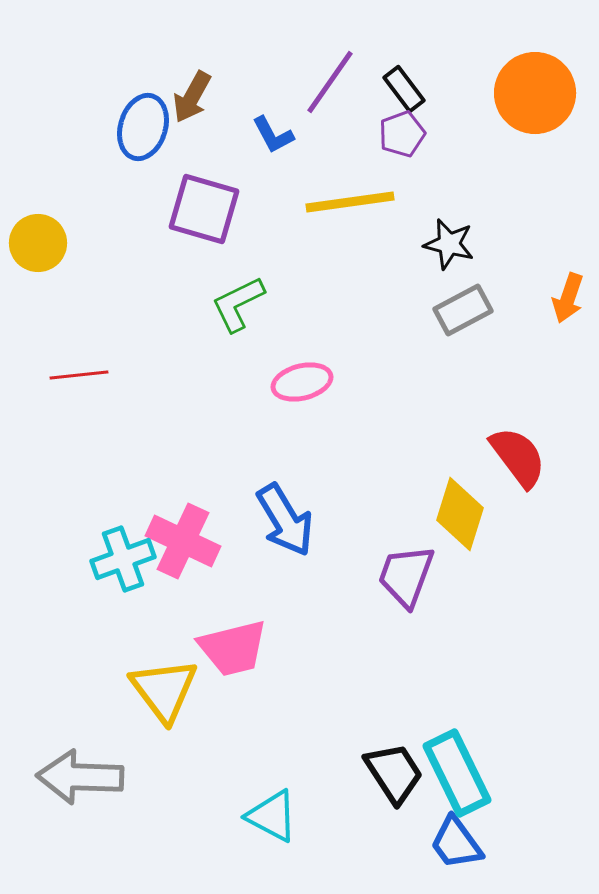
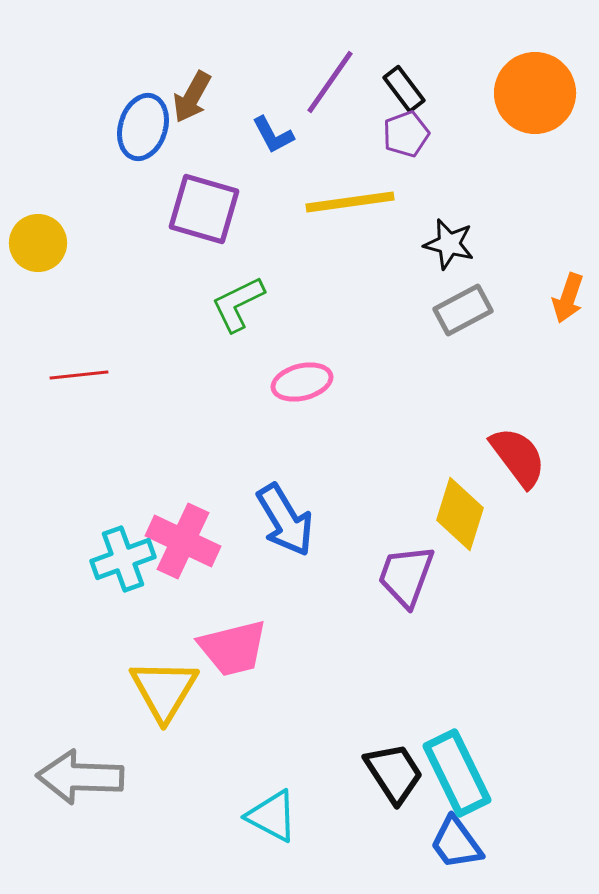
purple pentagon: moved 4 px right
yellow triangle: rotated 8 degrees clockwise
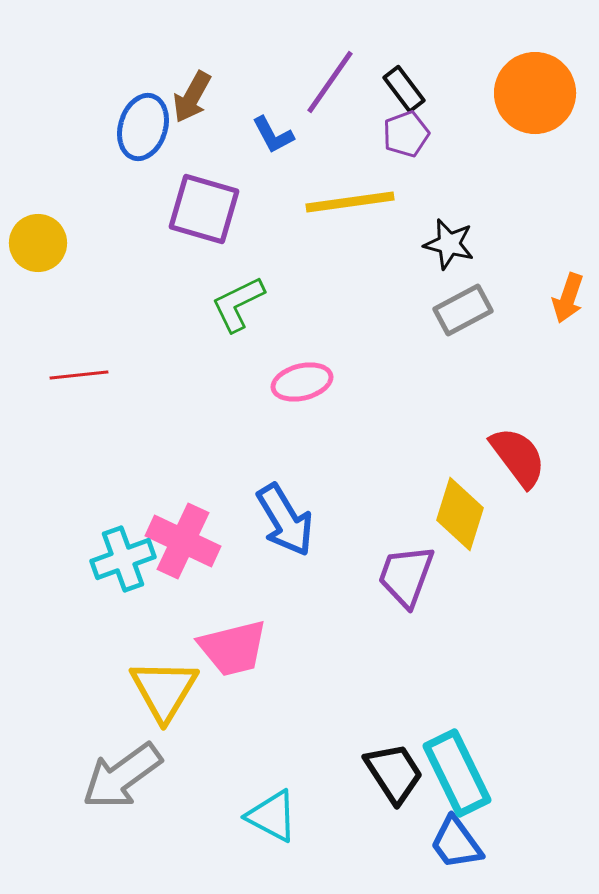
gray arrow: moved 42 px right, 1 px up; rotated 38 degrees counterclockwise
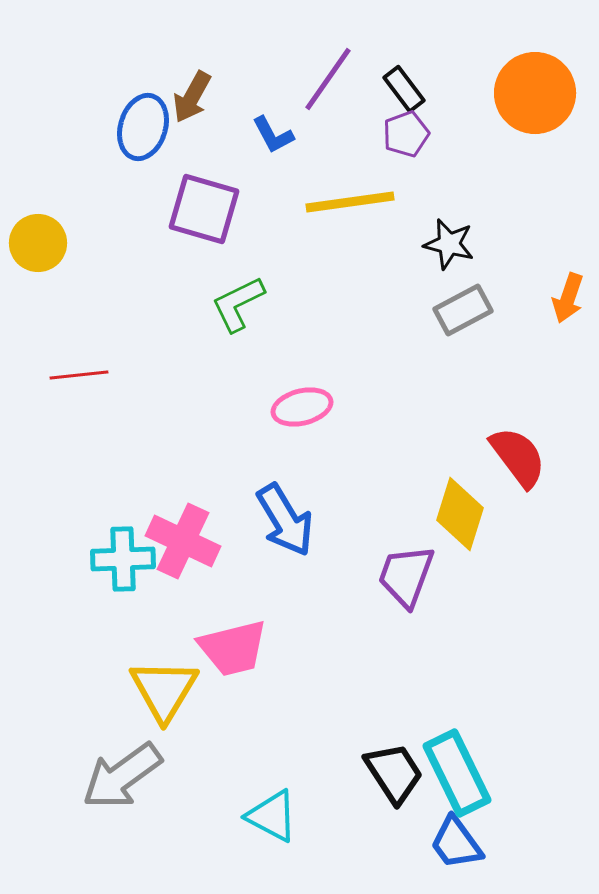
purple line: moved 2 px left, 3 px up
pink ellipse: moved 25 px down
cyan cross: rotated 18 degrees clockwise
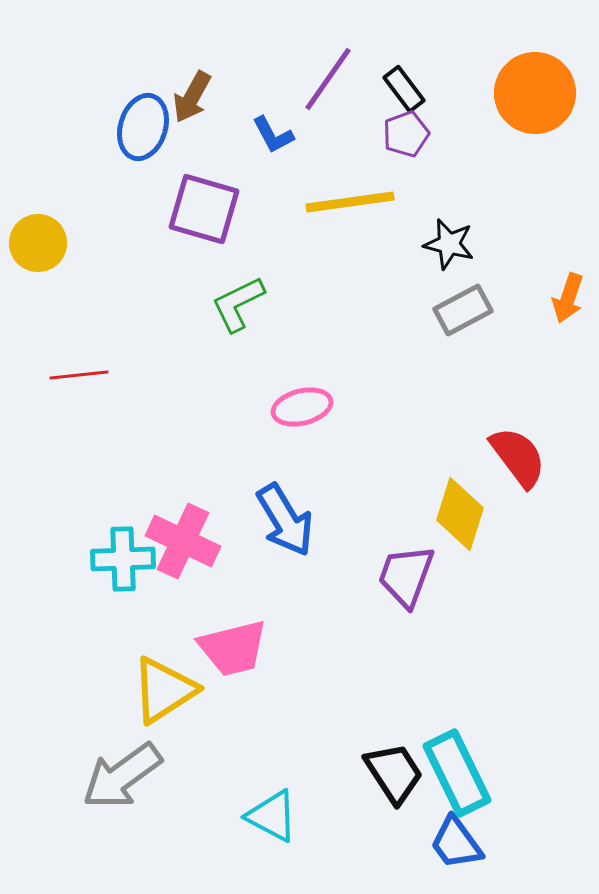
yellow triangle: rotated 26 degrees clockwise
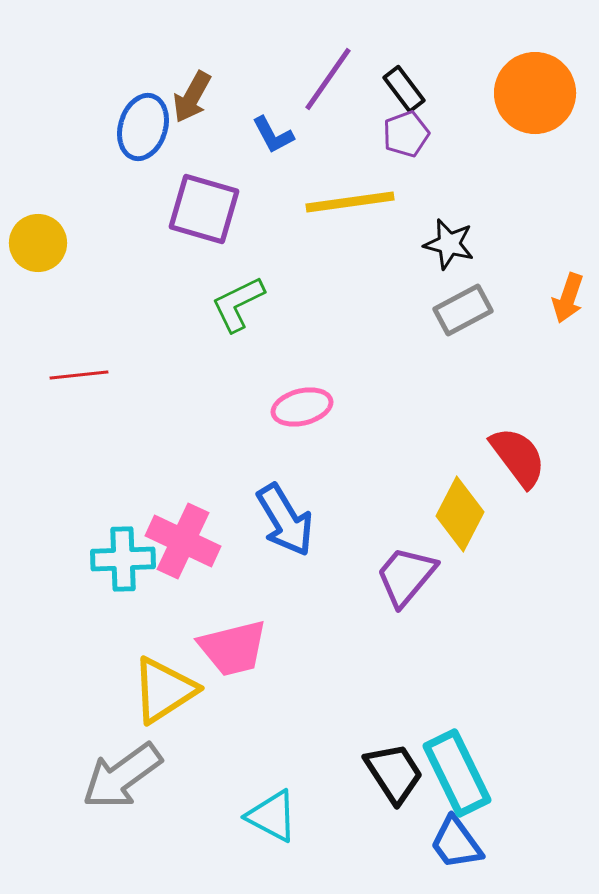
yellow diamond: rotated 10 degrees clockwise
purple trapezoid: rotated 20 degrees clockwise
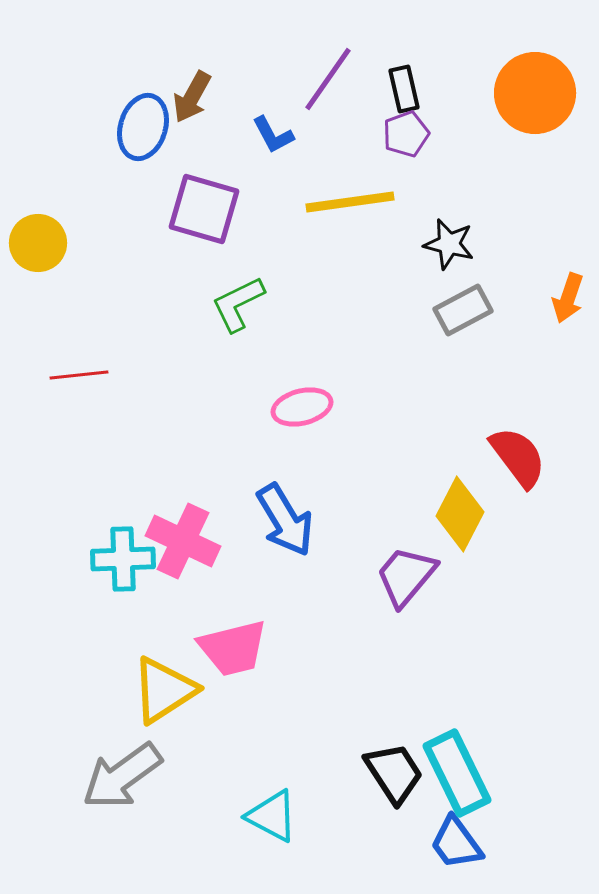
black rectangle: rotated 24 degrees clockwise
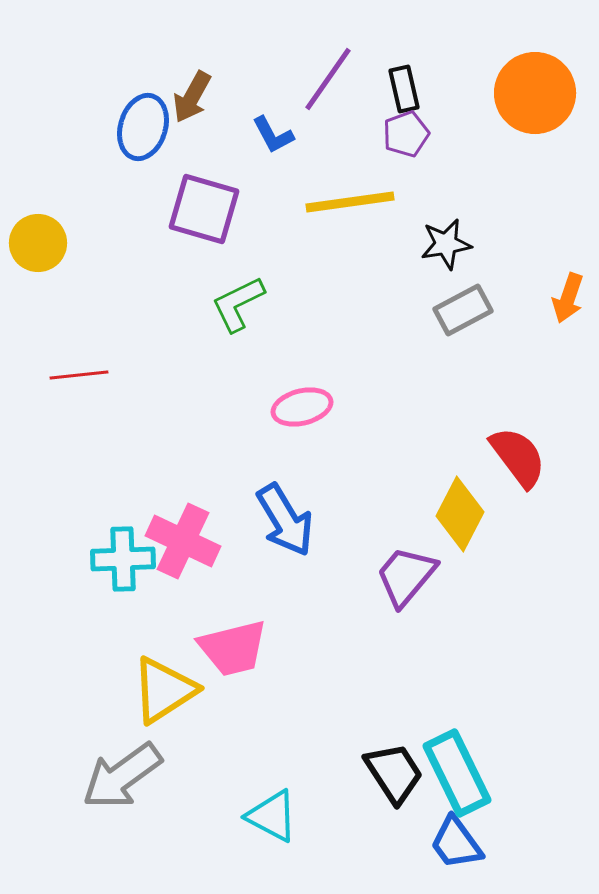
black star: moved 3 px left; rotated 24 degrees counterclockwise
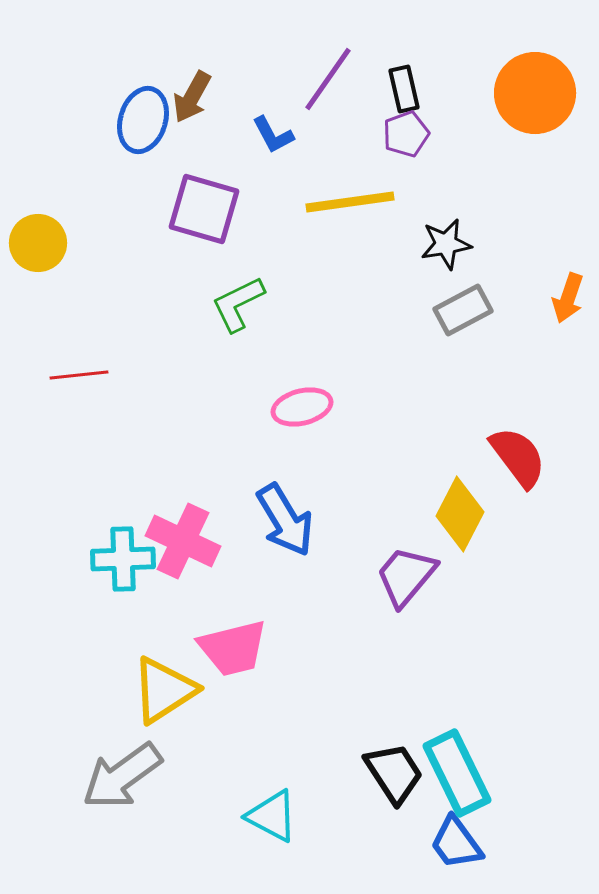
blue ellipse: moved 7 px up
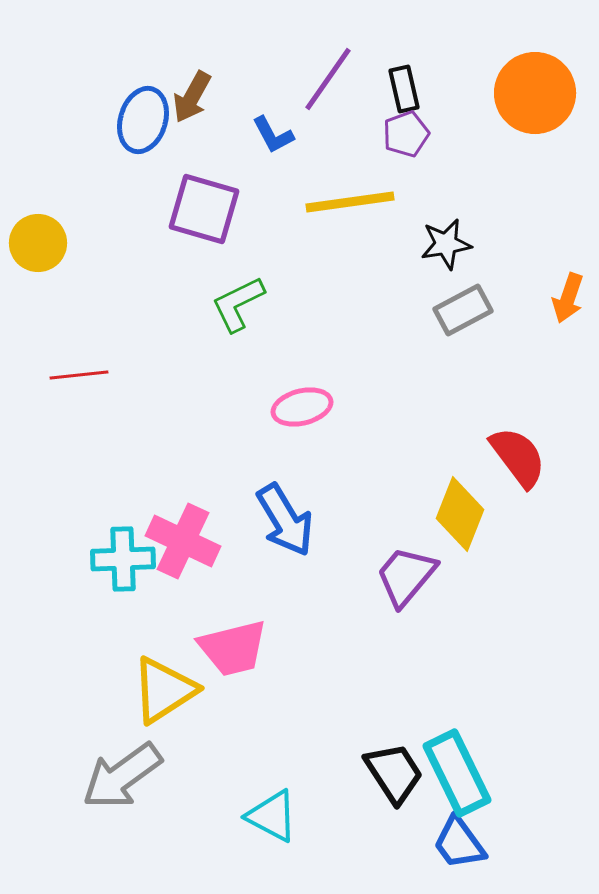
yellow diamond: rotated 6 degrees counterclockwise
blue trapezoid: moved 3 px right
